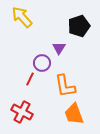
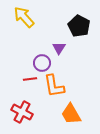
yellow arrow: moved 2 px right
black pentagon: rotated 25 degrees counterclockwise
red line: rotated 56 degrees clockwise
orange L-shape: moved 11 px left
orange trapezoid: moved 3 px left; rotated 10 degrees counterclockwise
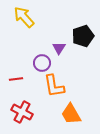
black pentagon: moved 4 px right, 10 px down; rotated 25 degrees clockwise
red line: moved 14 px left
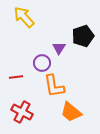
red line: moved 2 px up
orange trapezoid: moved 2 px up; rotated 20 degrees counterclockwise
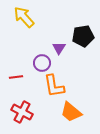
black pentagon: rotated 10 degrees clockwise
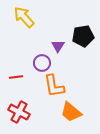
purple triangle: moved 1 px left, 2 px up
red cross: moved 3 px left
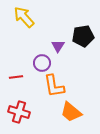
red cross: rotated 10 degrees counterclockwise
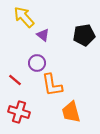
black pentagon: moved 1 px right, 1 px up
purple triangle: moved 15 px left, 11 px up; rotated 24 degrees counterclockwise
purple circle: moved 5 px left
red line: moved 1 px left, 3 px down; rotated 48 degrees clockwise
orange L-shape: moved 2 px left, 1 px up
orange trapezoid: rotated 35 degrees clockwise
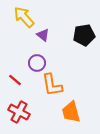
red cross: rotated 10 degrees clockwise
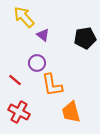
black pentagon: moved 1 px right, 3 px down
